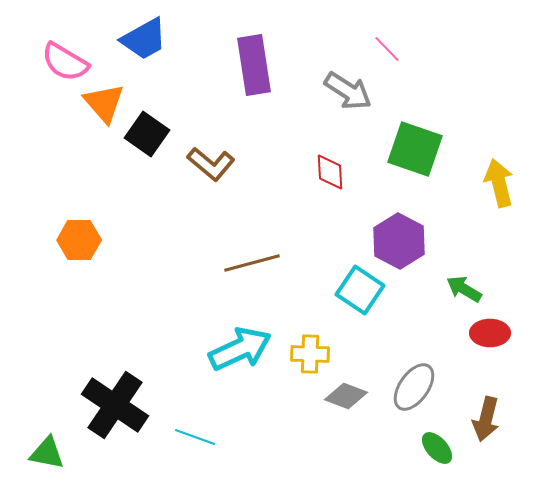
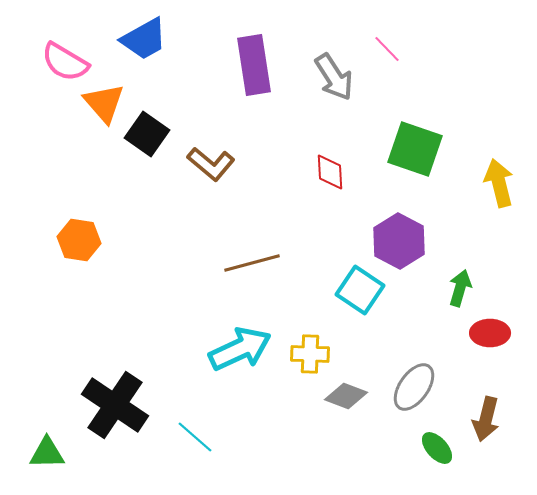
gray arrow: moved 14 px left, 14 px up; rotated 24 degrees clockwise
orange hexagon: rotated 9 degrees clockwise
green arrow: moved 4 px left, 1 px up; rotated 75 degrees clockwise
cyan line: rotated 21 degrees clockwise
green triangle: rotated 12 degrees counterclockwise
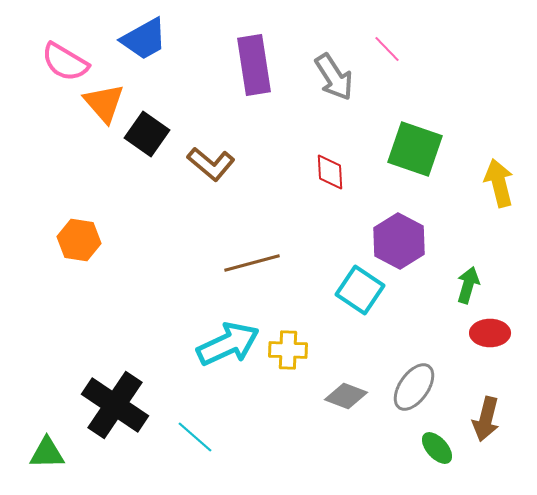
green arrow: moved 8 px right, 3 px up
cyan arrow: moved 12 px left, 5 px up
yellow cross: moved 22 px left, 4 px up
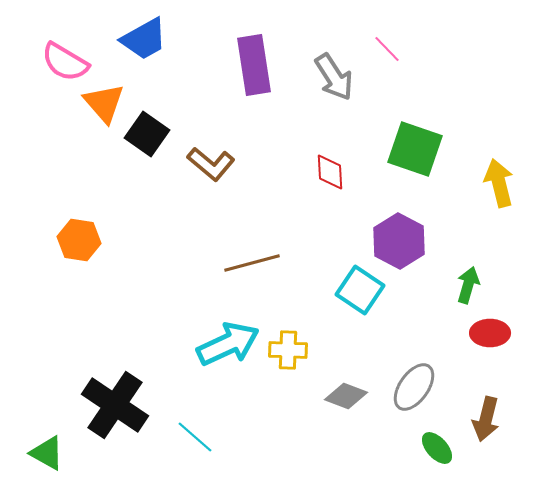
green triangle: rotated 30 degrees clockwise
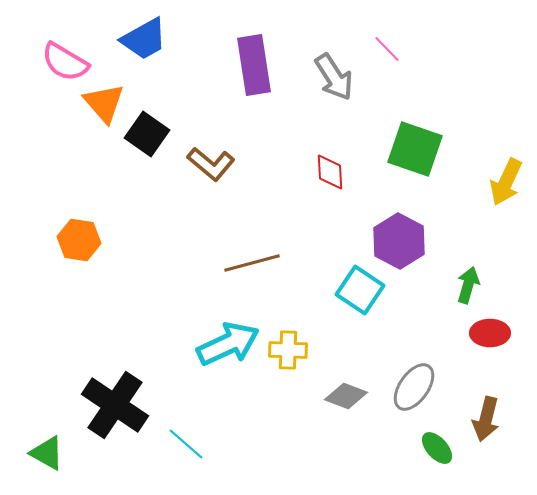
yellow arrow: moved 7 px right, 1 px up; rotated 141 degrees counterclockwise
cyan line: moved 9 px left, 7 px down
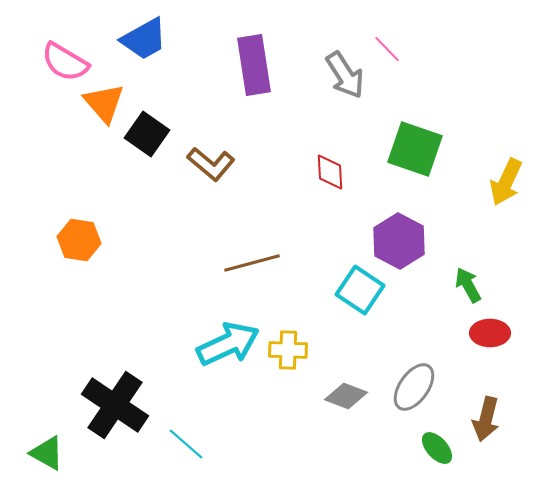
gray arrow: moved 11 px right, 2 px up
green arrow: rotated 45 degrees counterclockwise
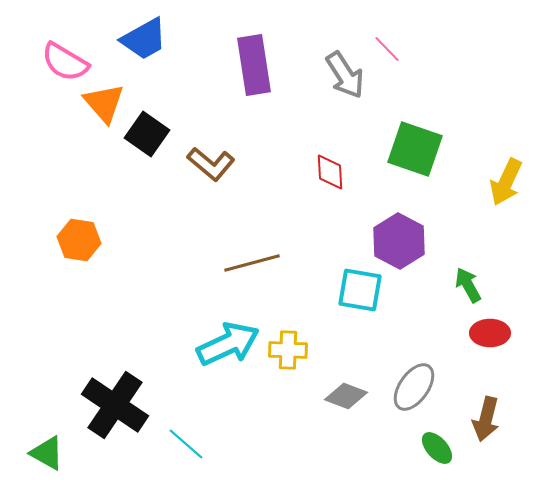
cyan square: rotated 24 degrees counterclockwise
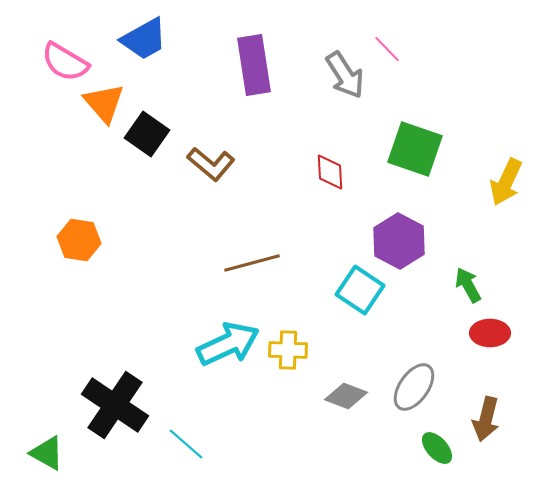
cyan square: rotated 24 degrees clockwise
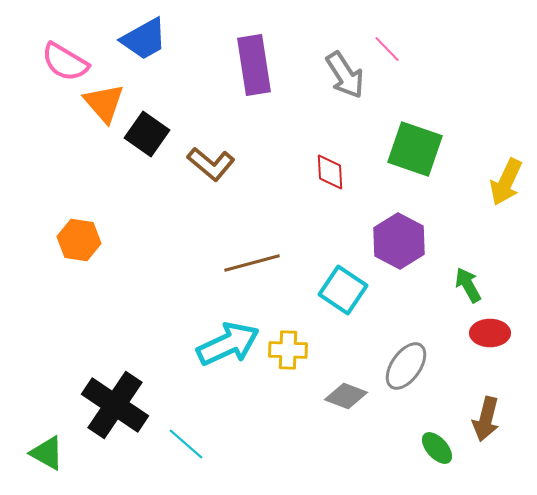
cyan square: moved 17 px left
gray ellipse: moved 8 px left, 21 px up
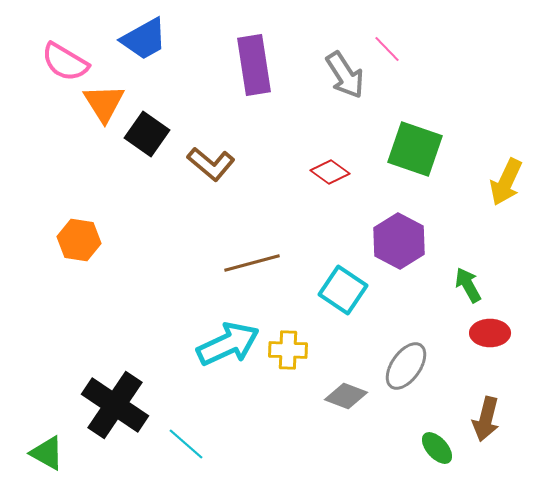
orange triangle: rotated 9 degrees clockwise
red diamond: rotated 51 degrees counterclockwise
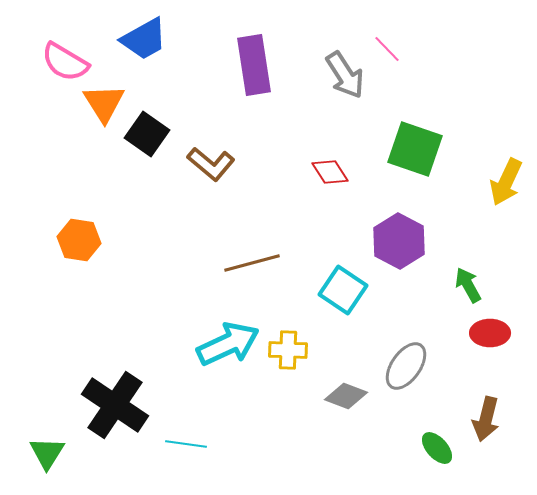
red diamond: rotated 21 degrees clockwise
cyan line: rotated 33 degrees counterclockwise
green triangle: rotated 33 degrees clockwise
